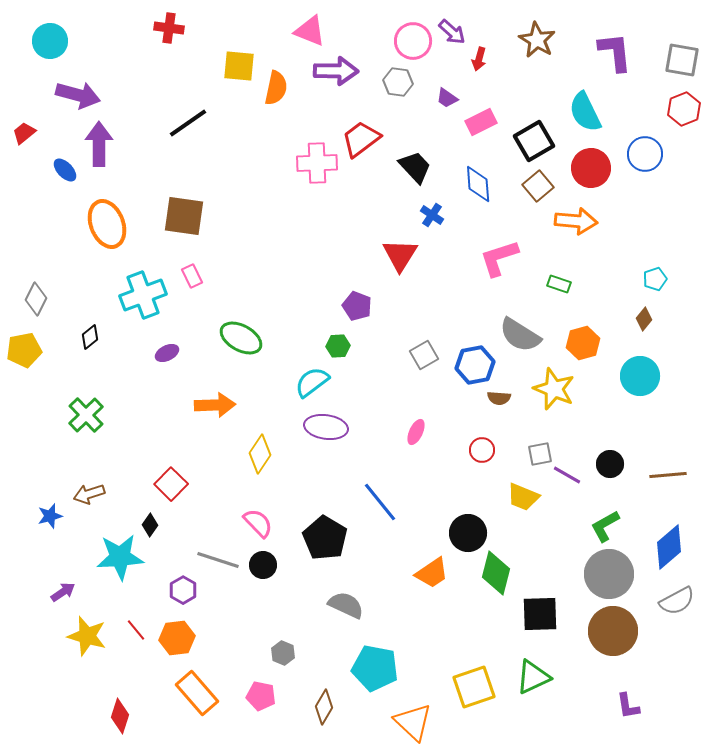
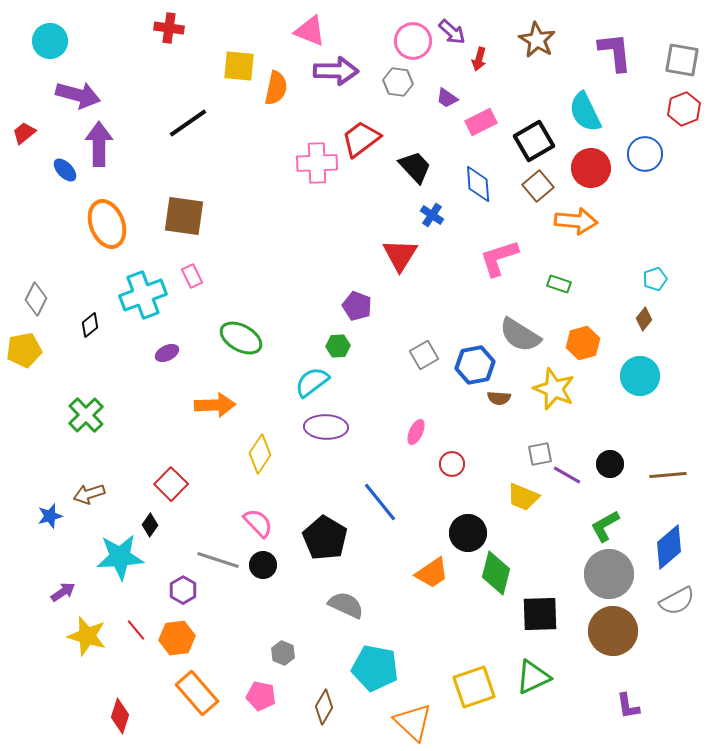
black diamond at (90, 337): moved 12 px up
purple ellipse at (326, 427): rotated 6 degrees counterclockwise
red circle at (482, 450): moved 30 px left, 14 px down
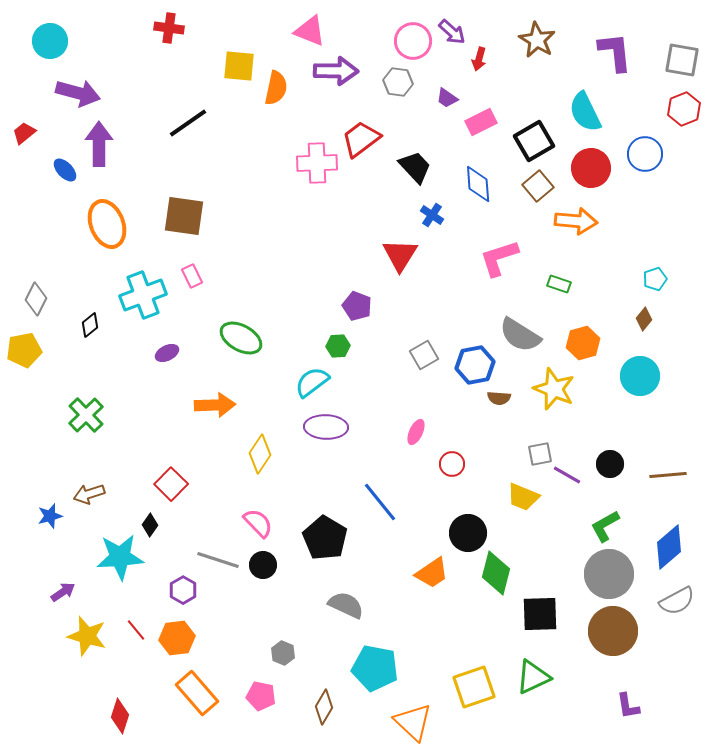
purple arrow at (78, 95): moved 2 px up
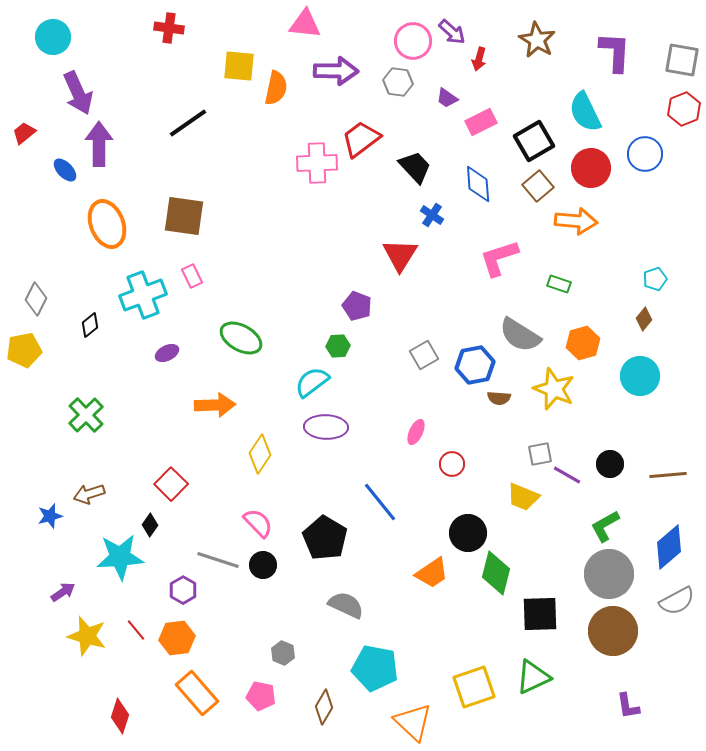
pink triangle at (310, 31): moved 5 px left, 7 px up; rotated 16 degrees counterclockwise
cyan circle at (50, 41): moved 3 px right, 4 px up
purple L-shape at (615, 52): rotated 9 degrees clockwise
purple arrow at (78, 93): rotated 51 degrees clockwise
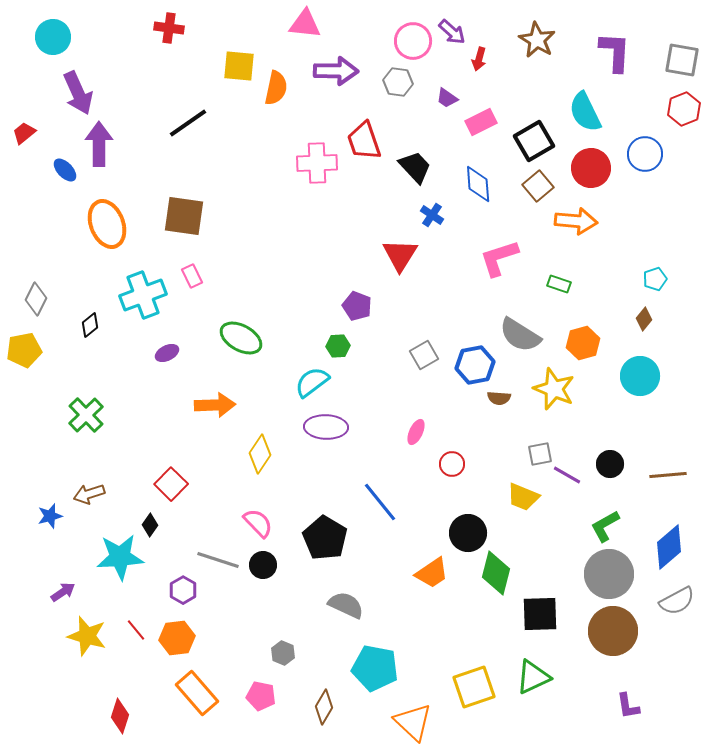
red trapezoid at (361, 139): moved 3 px right, 2 px down; rotated 72 degrees counterclockwise
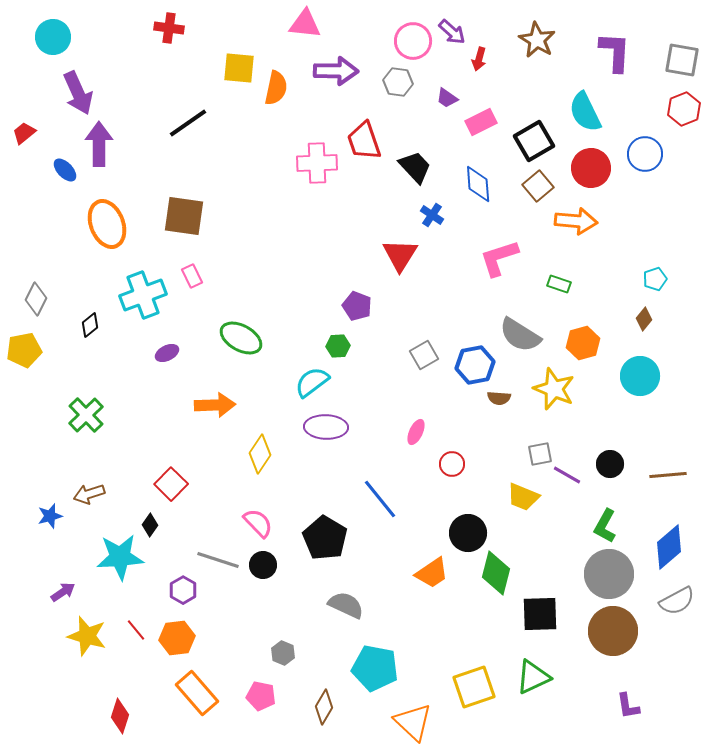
yellow square at (239, 66): moved 2 px down
blue line at (380, 502): moved 3 px up
green L-shape at (605, 526): rotated 32 degrees counterclockwise
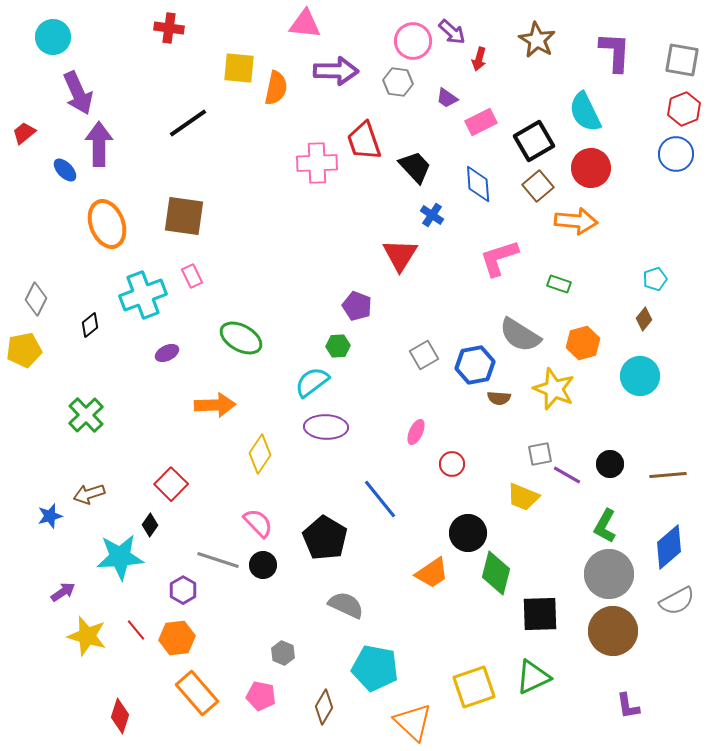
blue circle at (645, 154): moved 31 px right
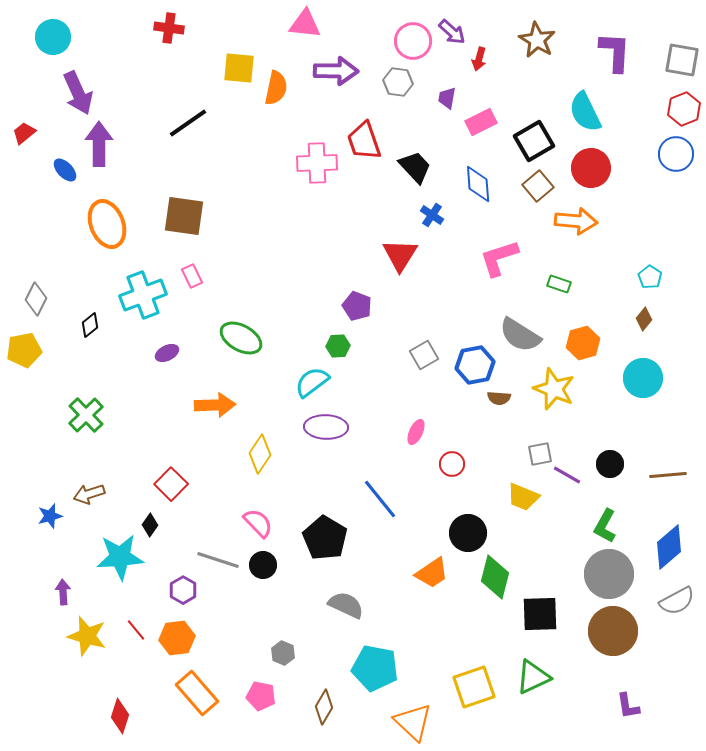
purple trapezoid at (447, 98): rotated 65 degrees clockwise
cyan pentagon at (655, 279): moved 5 px left, 2 px up; rotated 20 degrees counterclockwise
cyan circle at (640, 376): moved 3 px right, 2 px down
green diamond at (496, 573): moved 1 px left, 4 px down
purple arrow at (63, 592): rotated 60 degrees counterclockwise
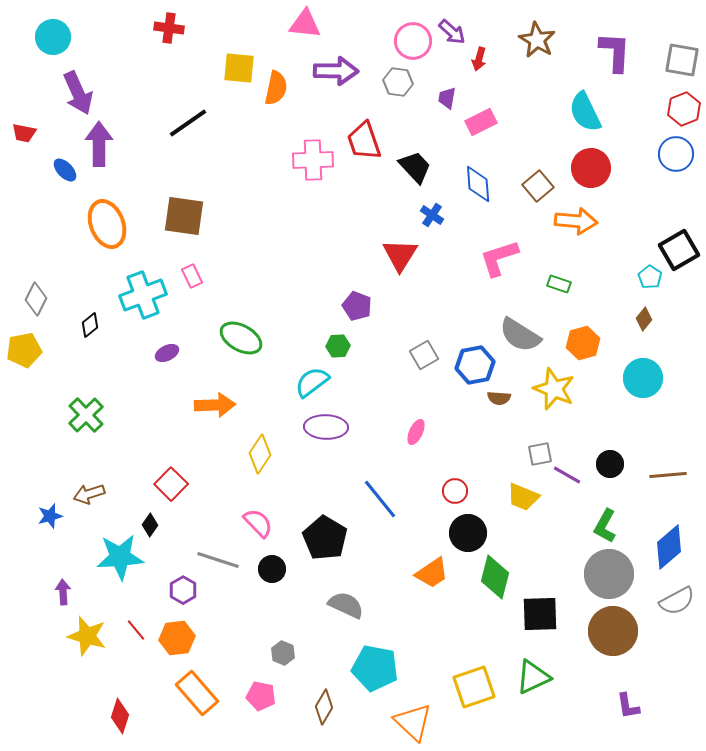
red trapezoid at (24, 133): rotated 130 degrees counterclockwise
black square at (534, 141): moved 145 px right, 109 px down
pink cross at (317, 163): moved 4 px left, 3 px up
red circle at (452, 464): moved 3 px right, 27 px down
black circle at (263, 565): moved 9 px right, 4 px down
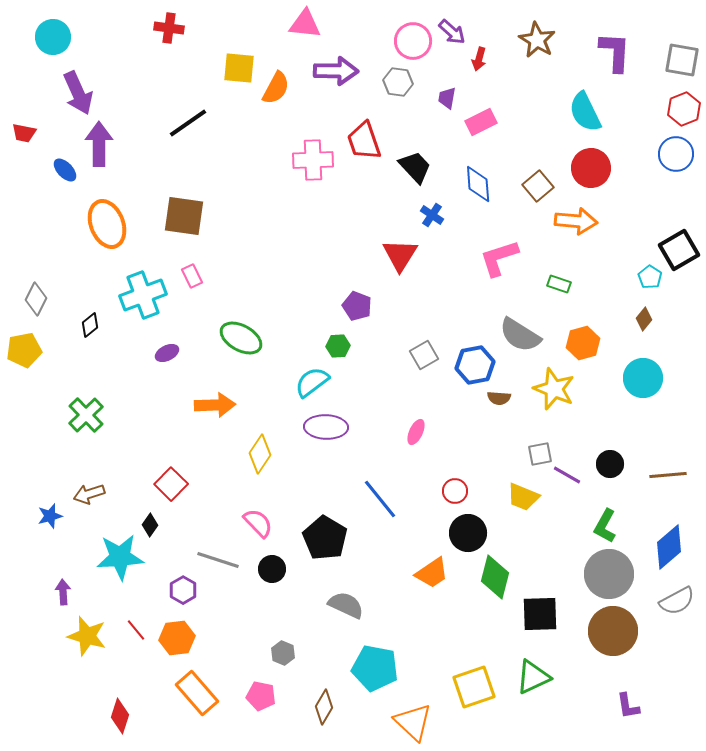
orange semicircle at (276, 88): rotated 16 degrees clockwise
